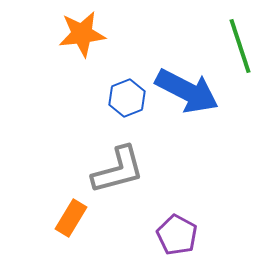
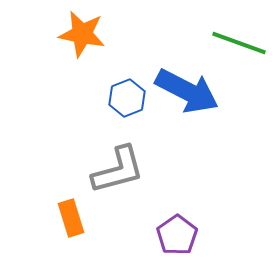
orange star: rotated 18 degrees clockwise
green line: moved 1 px left, 3 px up; rotated 52 degrees counterclockwise
orange rectangle: rotated 48 degrees counterclockwise
purple pentagon: rotated 9 degrees clockwise
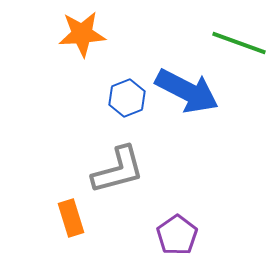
orange star: rotated 15 degrees counterclockwise
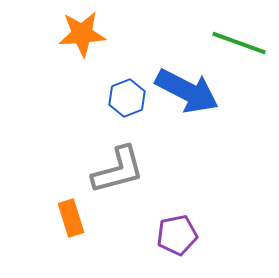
purple pentagon: rotated 24 degrees clockwise
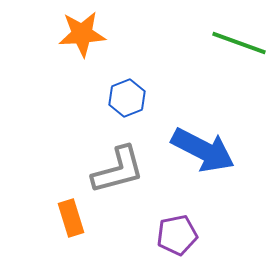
blue arrow: moved 16 px right, 59 px down
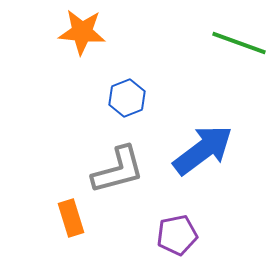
orange star: moved 2 px up; rotated 9 degrees clockwise
blue arrow: rotated 64 degrees counterclockwise
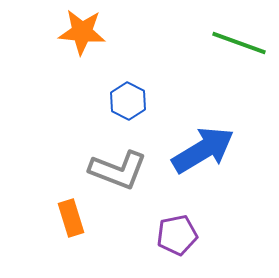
blue hexagon: moved 1 px right, 3 px down; rotated 12 degrees counterclockwise
blue arrow: rotated 6 degrees clockwise
gray L-shape: rotated 36 degrees clockwise
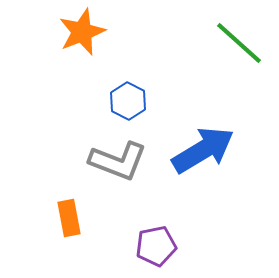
orange star: rotated 27 degrees counterclockwise
green line: rotated 22 degrees clockwise
gray L-shape: moved 9 px up
orange rectangle: moved 2 px left; rotated 6 degrees clockwise
purple pentagon: moved 21 px left, 11 px down
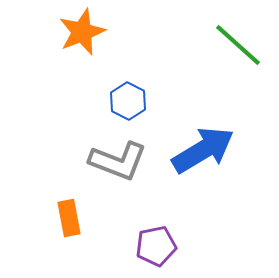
green line: moved 1 px left, 2 px down
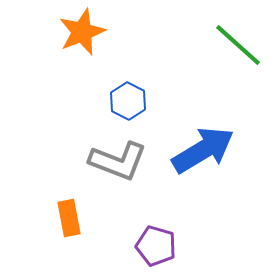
purple pentagon: rotated 27 degrees clockwise
